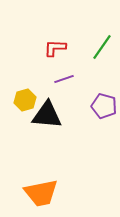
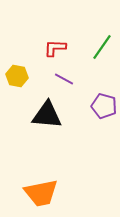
purple line: rotated 48 degrees clockwise
yellow hexagon: moved 8 px left, 24 px up; rotated 25 degrees clockwise
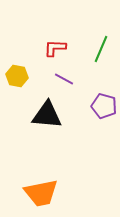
green line: moved 1 px left, 2 px down; rotated 12 degrees counterclockwise
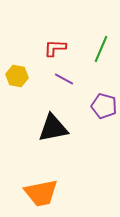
black triangle: moved 6 px right, 13 px down; rotated 16 degrees counterclockwise
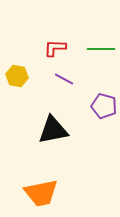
green line: rotated 68 degrees clockwise
black triangle: moved 2 px down
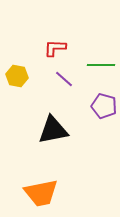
green line: moved 16 px down
purple line: rotated 12 degrees clockwise
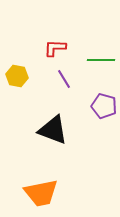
green line: moved 5 px up
purple line: rotated 18 degrees clockwise
black triangle: rotated 32 degrees clockwise
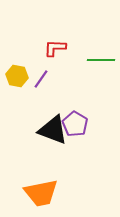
purple line: moved 23 px left; rotated 66 degrees clockwise
purple pentagon: moved 29 px left, 18 px down; rotated 15 degrees clockwise
